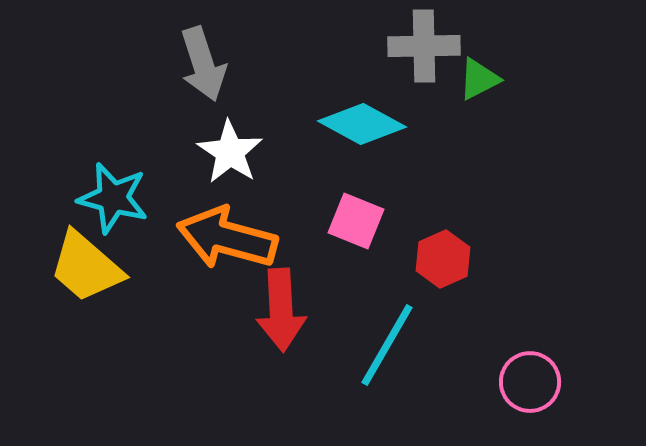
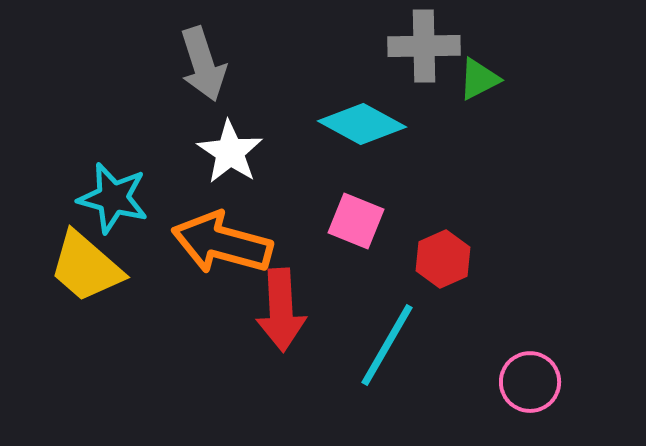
orange arrow: moved 5 px left, 5 px down
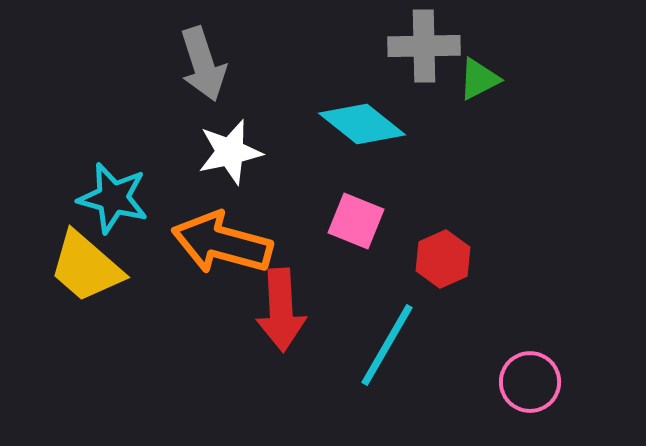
cyan diamond: rotated 10 degrees clockwise
white star: rotated 26 degrees clockwise
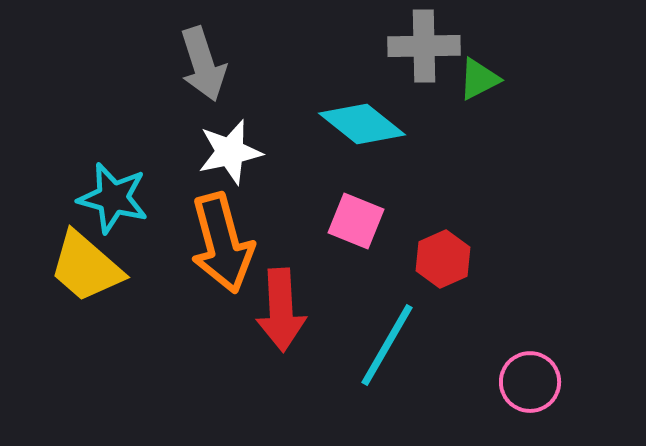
orange arrow: rotated 120 degrees counterclockwise
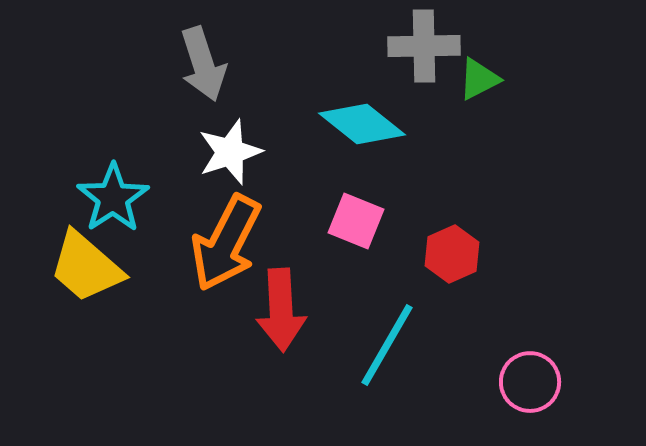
white star: rotated 6 degrees counterclockwise
cyan star: rotated 24 degrees clockwise
orange arrow: moved 4 px right; rotated 42 degrees clockwise
red hexagon: moved 9 px right, 5 px up
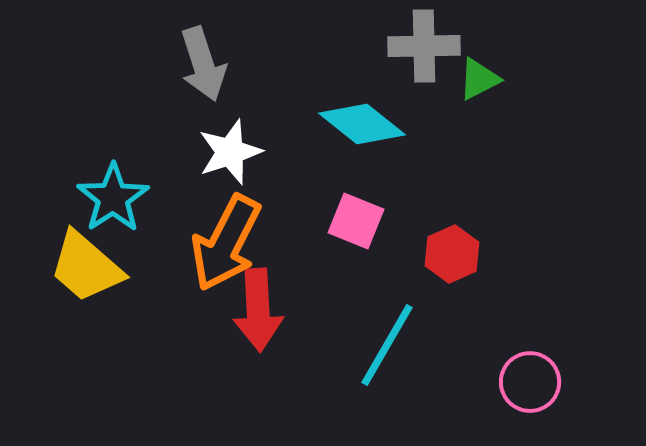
red arrow: moved 23 px left
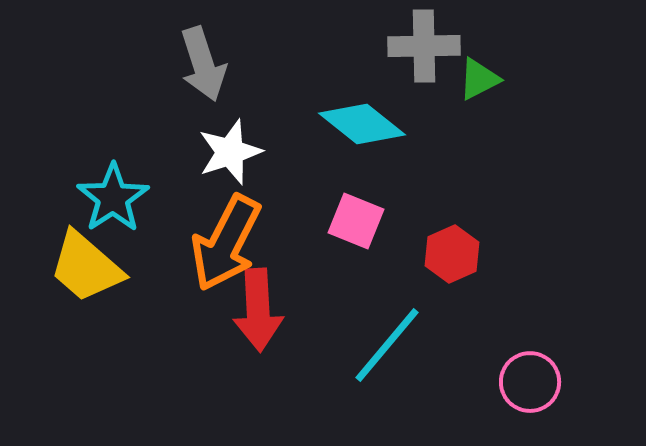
cyan line: rotated 10 degrees clockwise
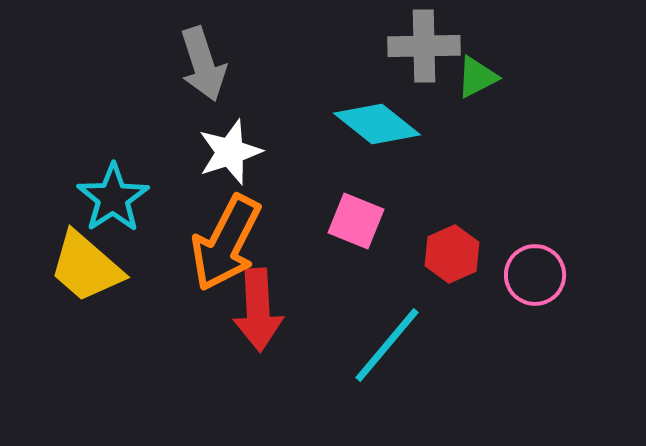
green triangle: moved 2 px left, 2 px up
cyan diamond: moved 15 px right
pink circle: moved 5 px right, 107 px up
